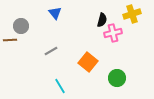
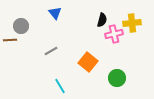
yellow cross: moved 9 px down; rotated 12 degrees clockwise
pink cross: moved 1 px right, 1 px down
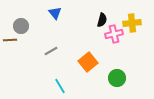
orange square: rotated 12 degrees clockwise
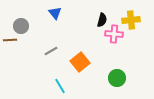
yellow cross: moved 1 px left, 3 px up
pink cross: rotated 18 degrees clockwise
orange square: moved 8 px left
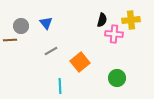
blue triangle: moved 9 px left, 10 px down
cyan line: rotated 28 degrees clockwise
